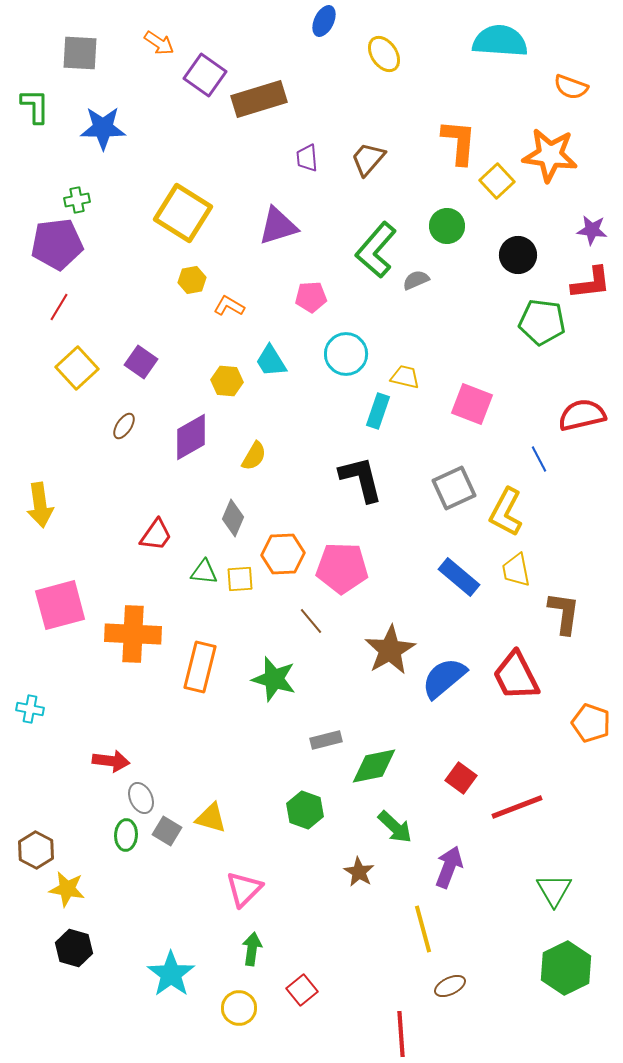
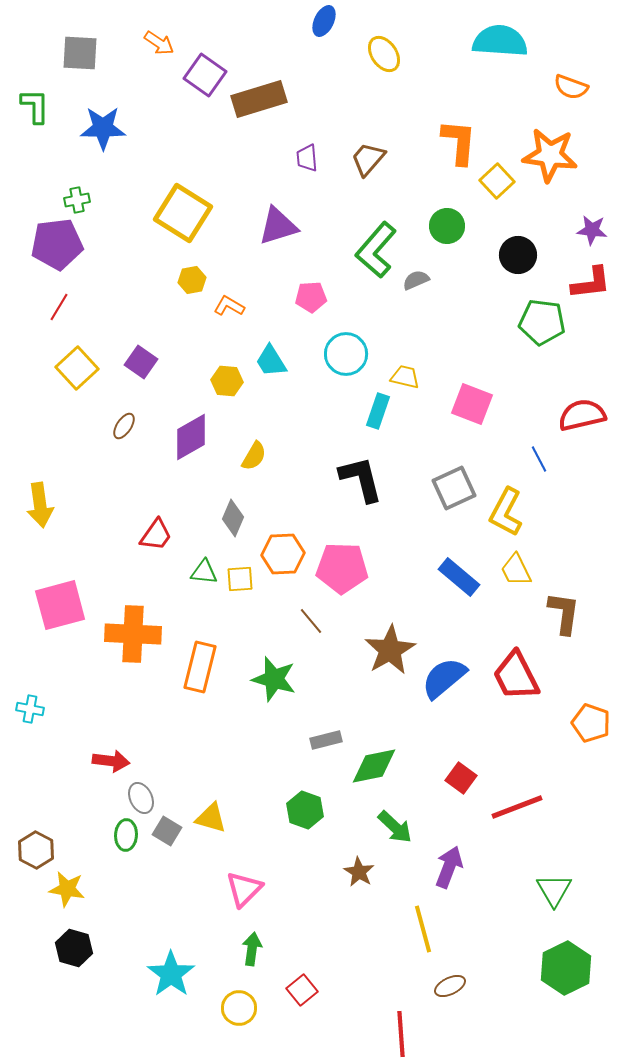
yellow trapezoid at (516, 570): rotated 15 degrees counterclockwise
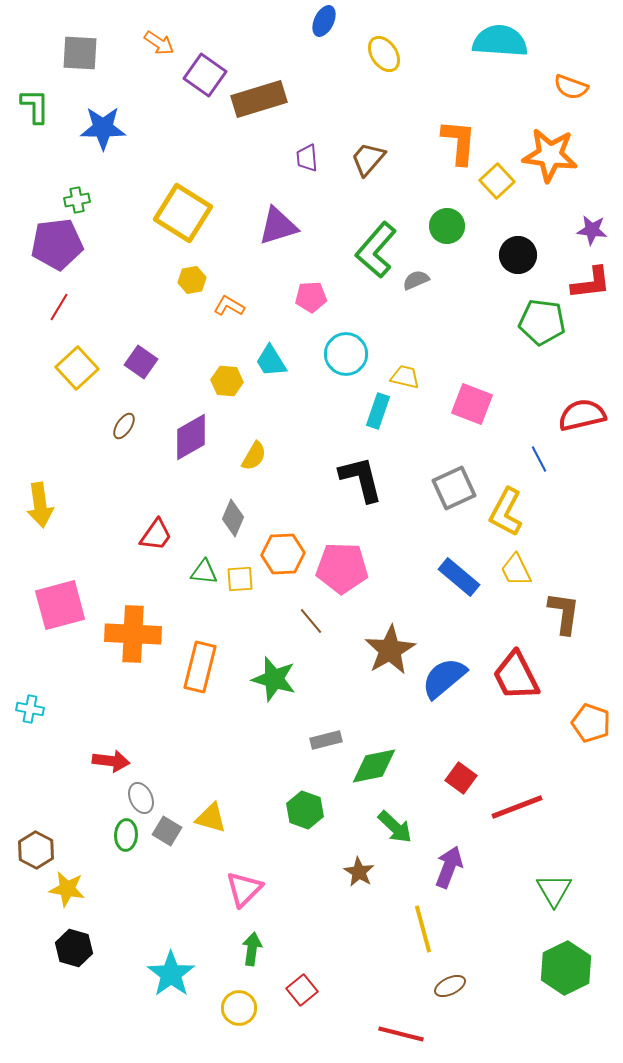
red line at (401, 1034): rotated 72 degrees counterclockwise
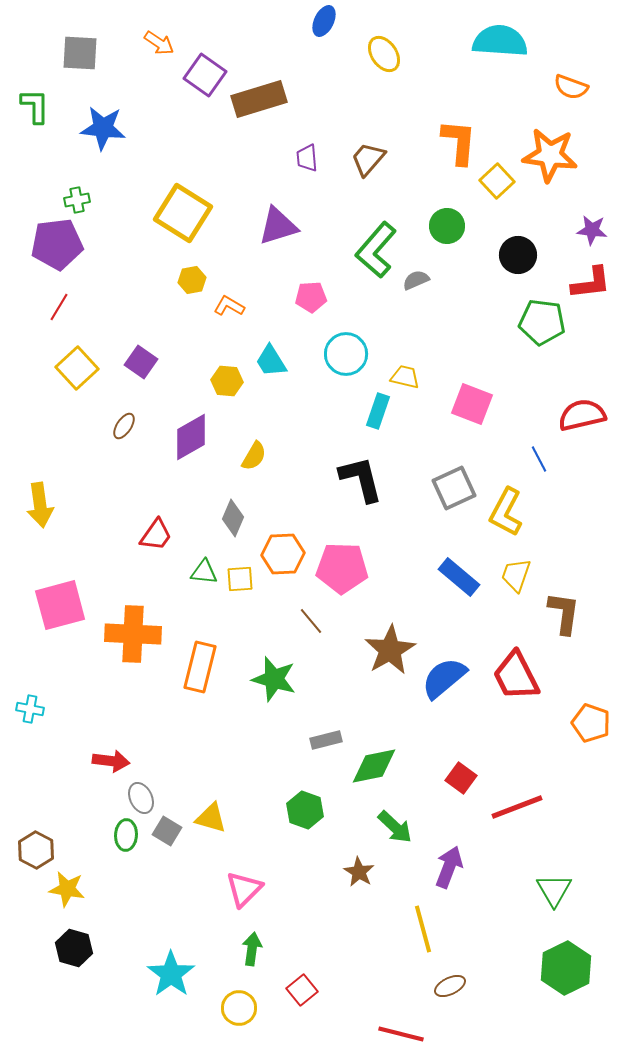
blue star at (103, 128): rotated 6 degrees clockwise
yellow trapezoid at (516, 570): moved 5 px down; rotated 45 degrees clockwise
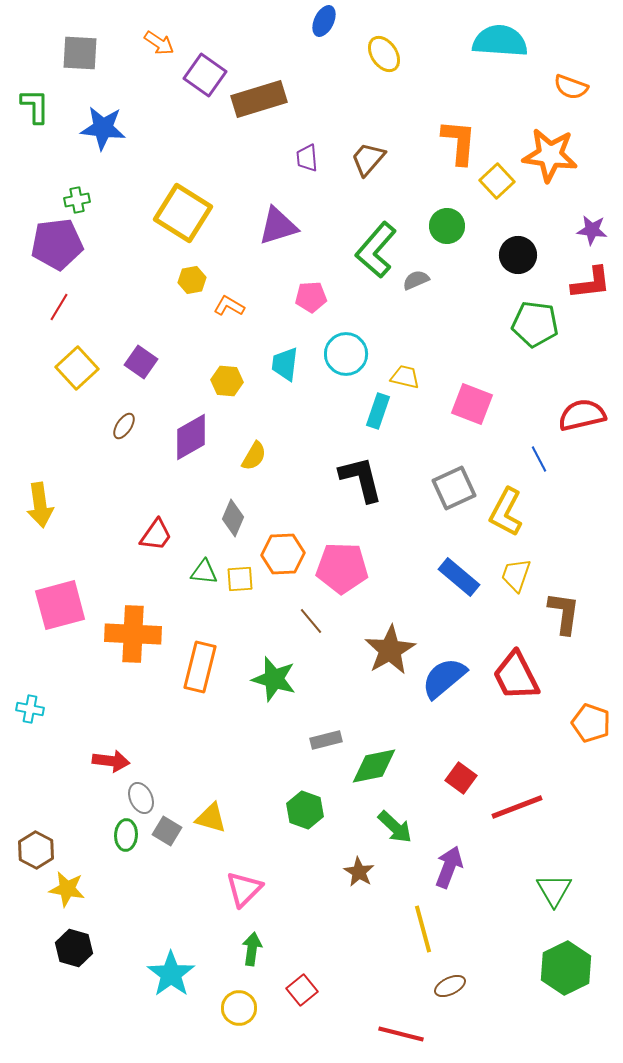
green pentagon at (542, 322): moved 7 px left, 2 px down
cyan trapezoid at (271, 361): moved 14 px right, 3 px down; rotated 39 degrees clockwise
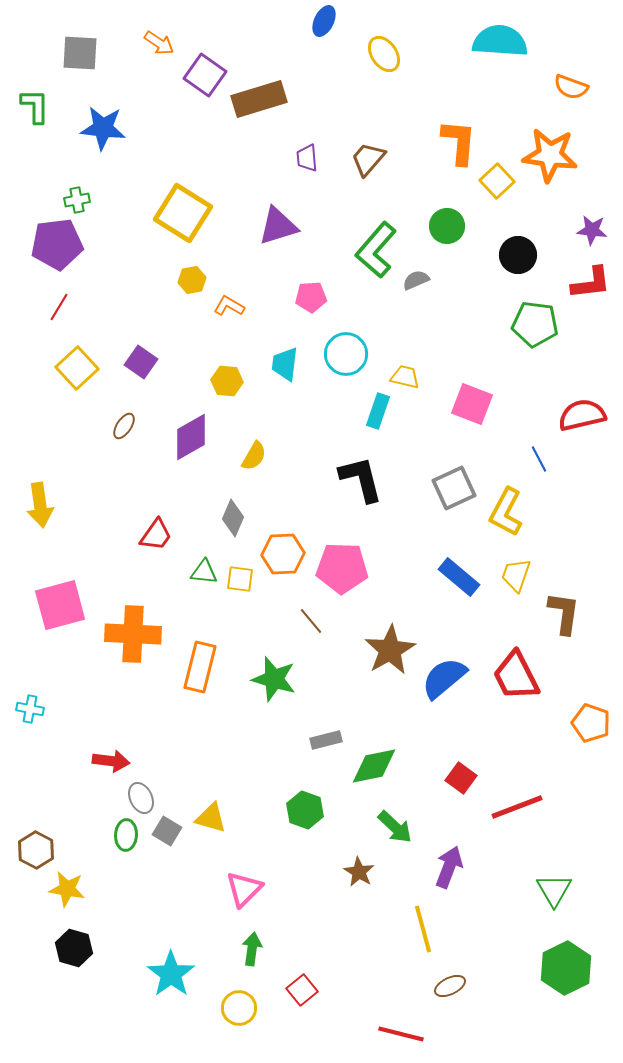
yellow square at (240, 579): rotated 12 degrees clockwise
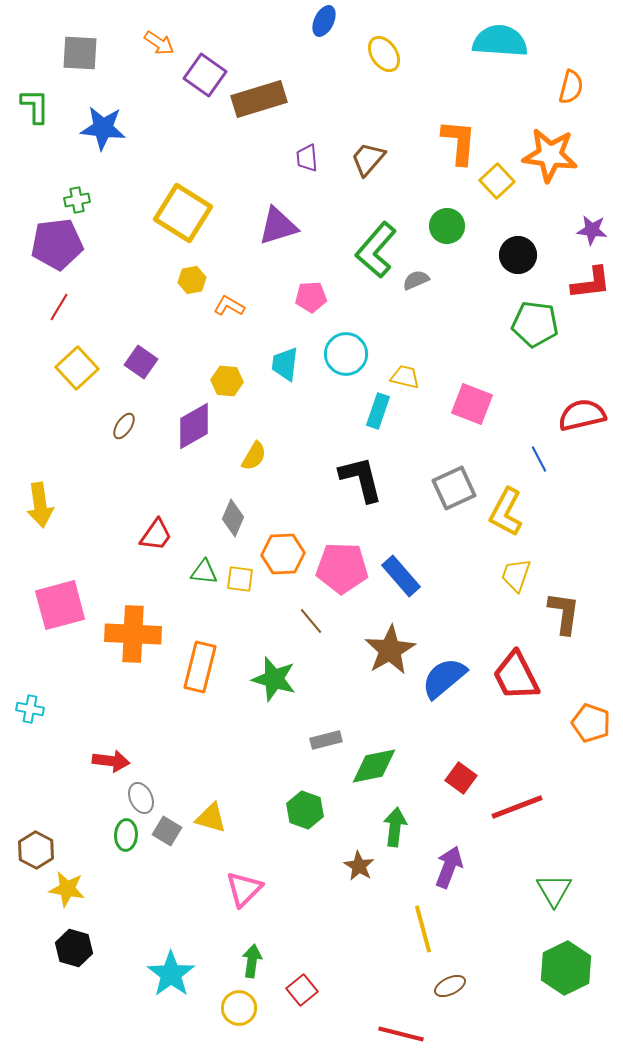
orange semicircle at (571, 87): rotated 96 degrees counterclockwise
purple diamond at (191, 437): moved 3 px right, 11 px up
blue rectangle at (459, 577): moved 58 px left, 1 px up; rotated 9 degrees clockwise
green arrow at (395, 827): rotated 126 degrees counterclockwise
brown star at (359, 872): moved 6 px up
green arrow at (252, 949): moved 12 px down
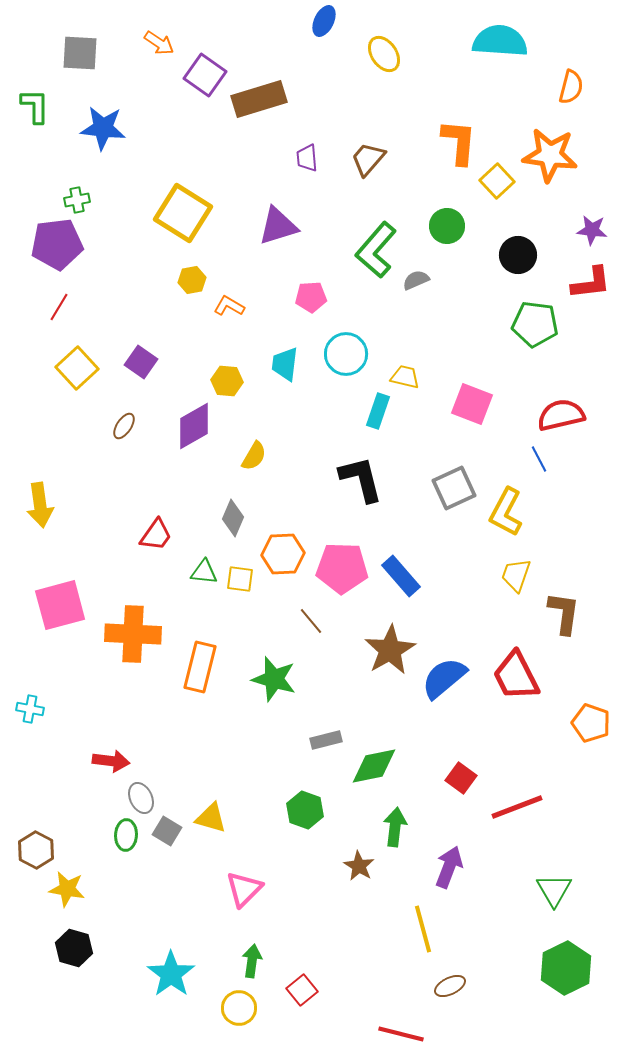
red semicircle at (582, 415): moved 21 px left
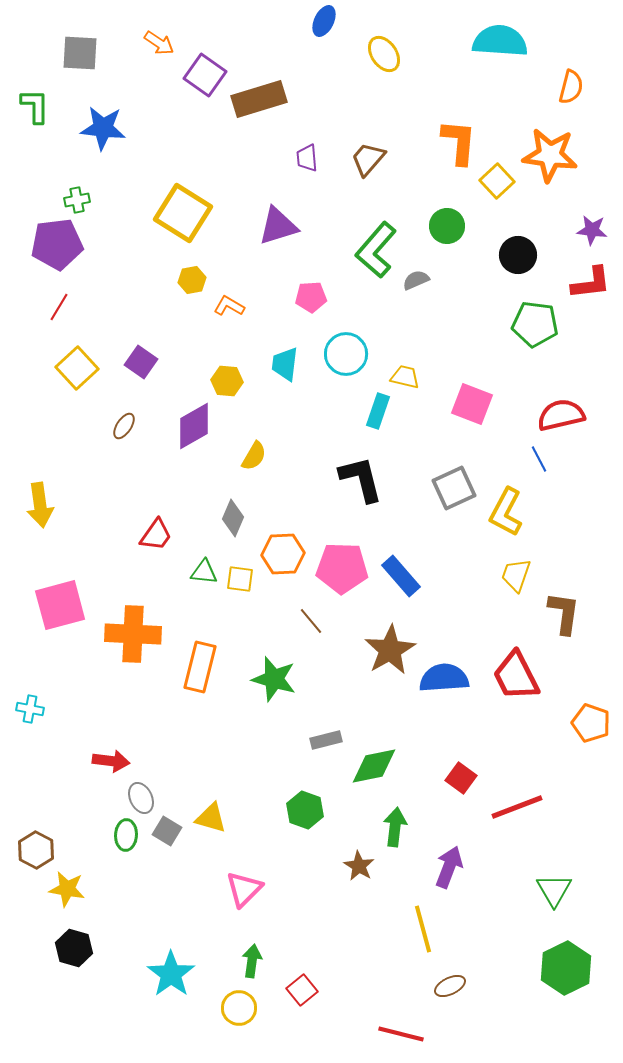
blue semicircle at (444, 678): rotated 36 degrees clockwise
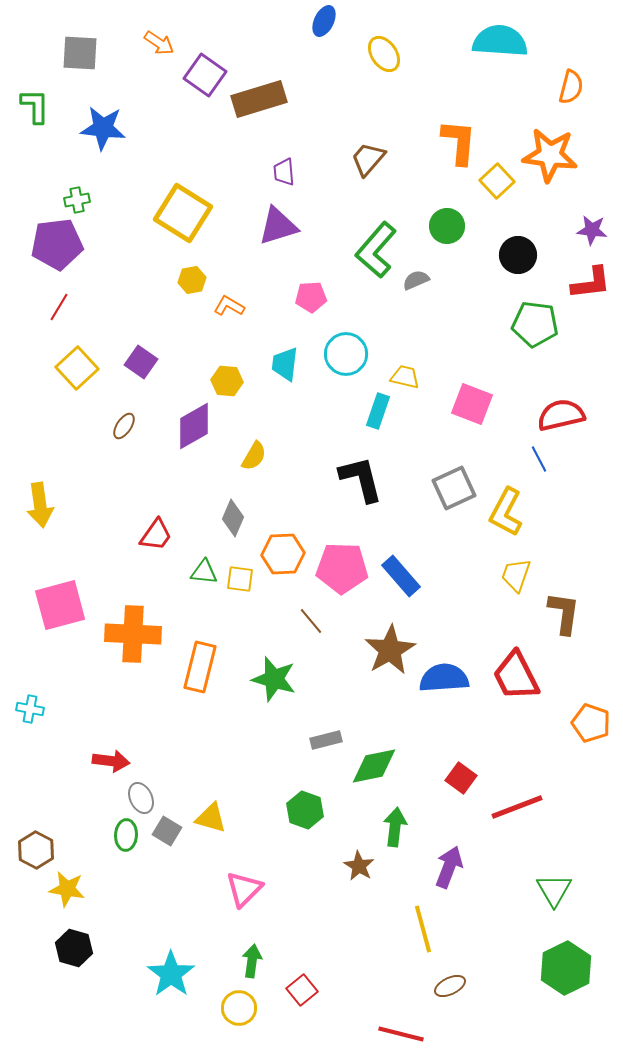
purple trapezoid at (307, 158): moved 23 px left, 14 px down
